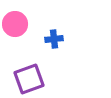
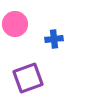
purple square: moved 1 px left, 1 px up
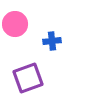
blue cross: moved 2 px left, 2 px down
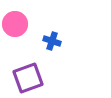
blue cross: rotated 24 degrees clockwise
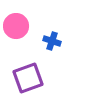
pink circle: moved 1 px right, 2 px down
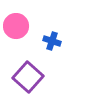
purple square: moved 1 px up; rotated 28 degrees counterclockwise
